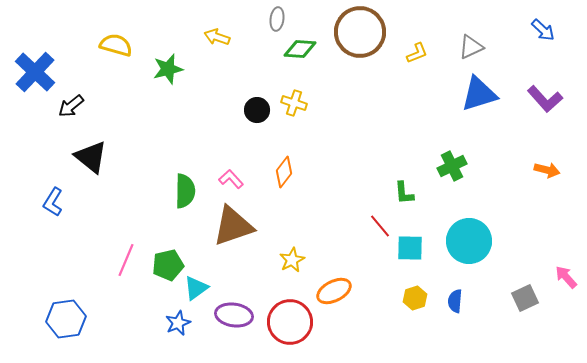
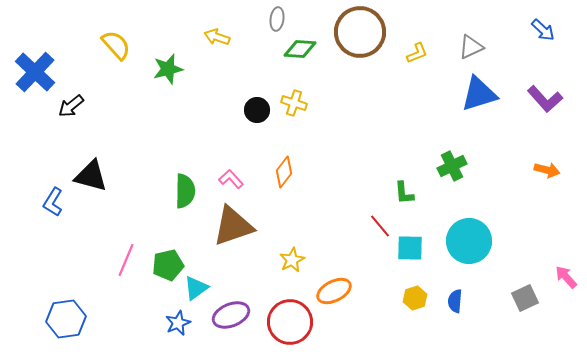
yellow semicircle: rotated 32 degrees clockwise
black triangle: moved 19 px down; rotated 24 degrees counterclockwise
purple ellipse: moved 3 px left; rotated 30 degrees counterclockwise
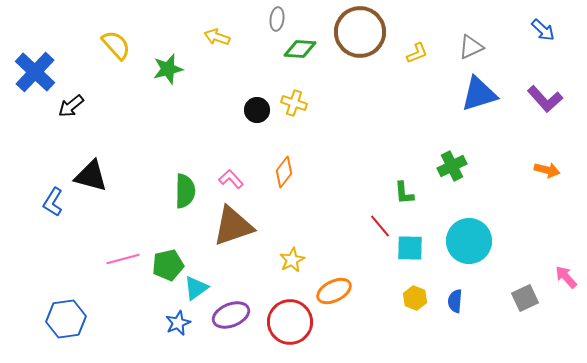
pink line: moved 3 px left, 1 px up; rotated 52 degrees clockwise
yellow hexagon: rotated 20 degrees counterclockwise
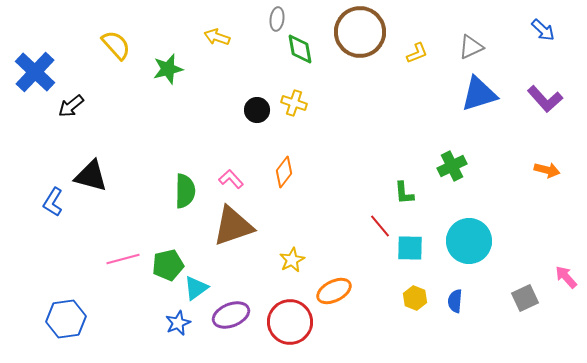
green diamond: rotated 76 degrees clockwise
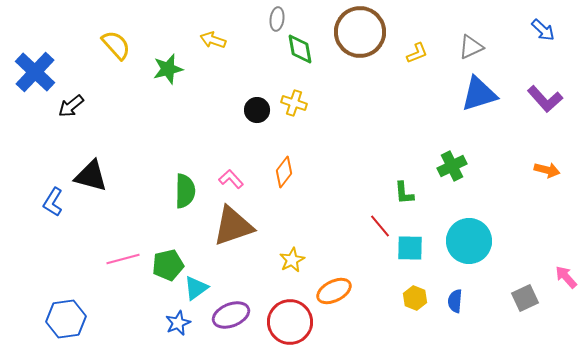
yellow arrow: moved 4 px left, 3 px down
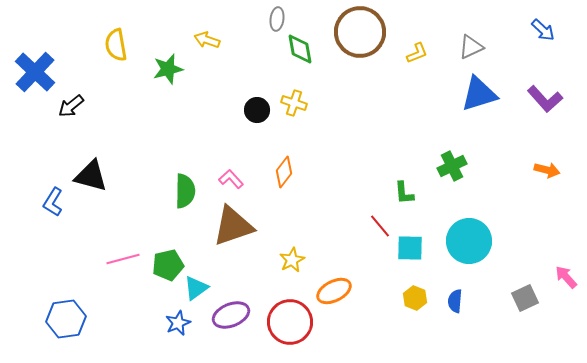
yellow arrow: moved 6 px left
yellow semicircle: rotated 148 degrees counterclockwise
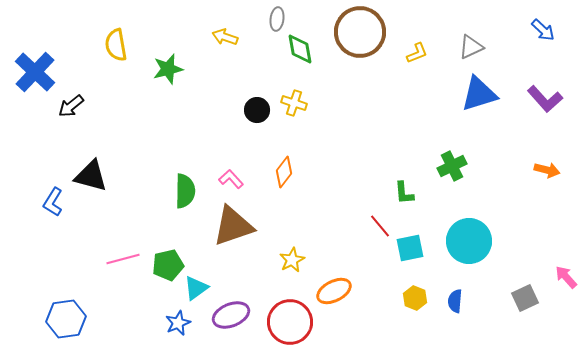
yellow arrow: moved 18 px right, 3 px up
cyan square: rotated 12 degrees counterclockwise
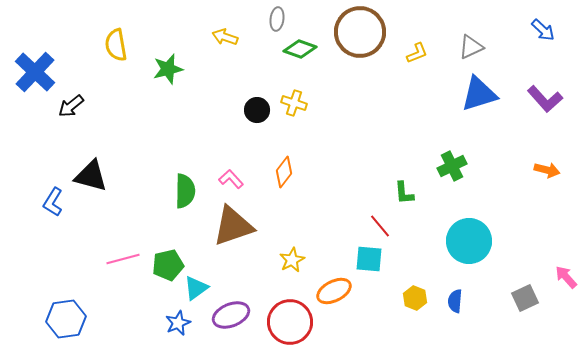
green diamond: rotated 60 degrees counterclockwise
cyan square: moved 41 px left, 11 px down; rotated 16 degrees clockwise
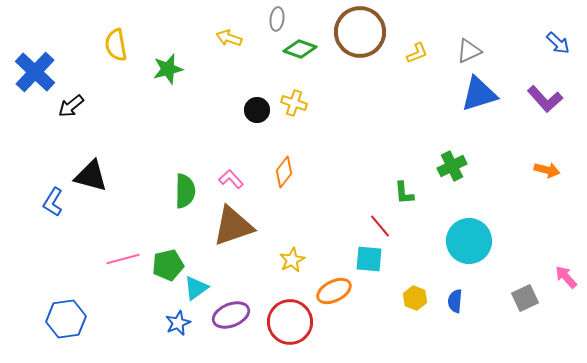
blue arrow: moved 15 px right, 13 px down
yellow arrow: moved 4 px right, 1 px down
gray triangle: moved 2 px left, 4 px down
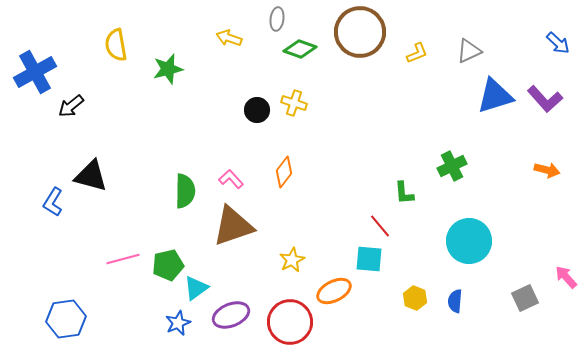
blue cross: rotated 18 degrees clockwise
blue triangle: moved 16 px right, 2 px down
